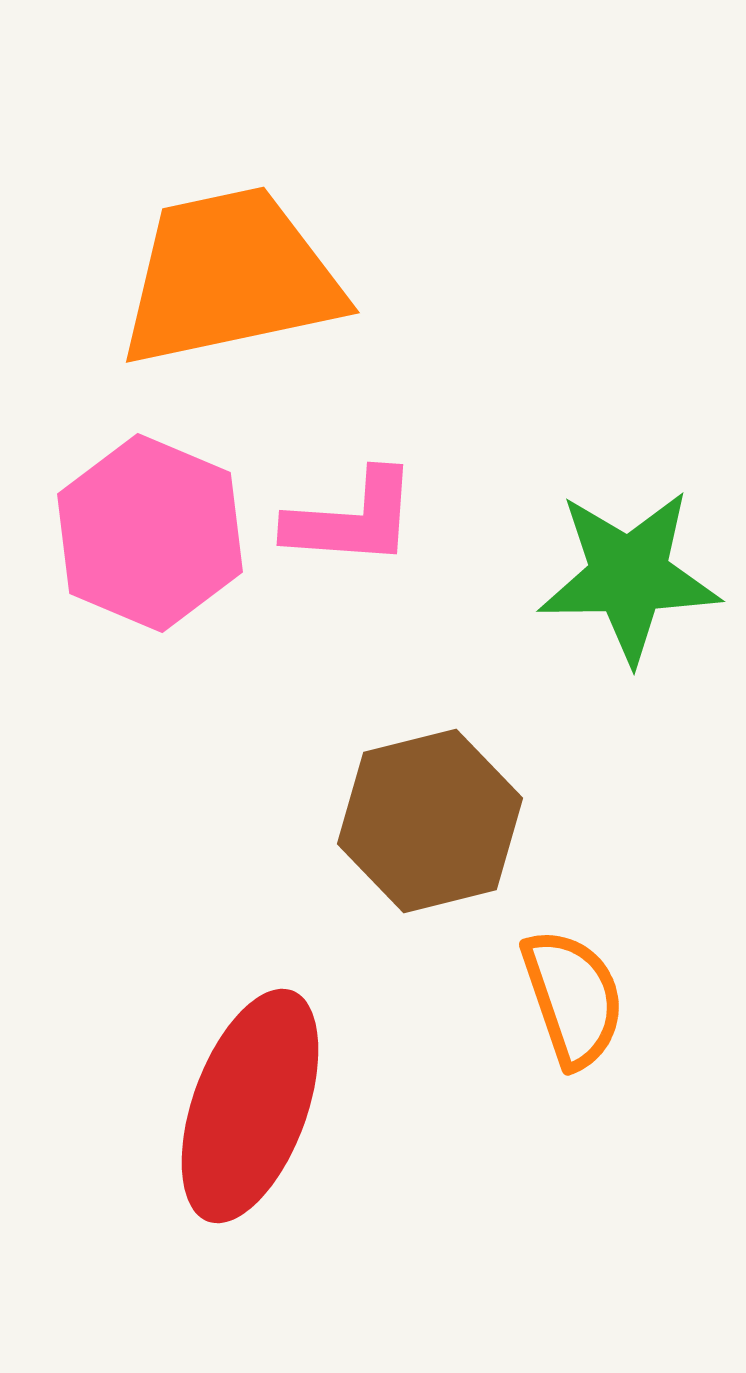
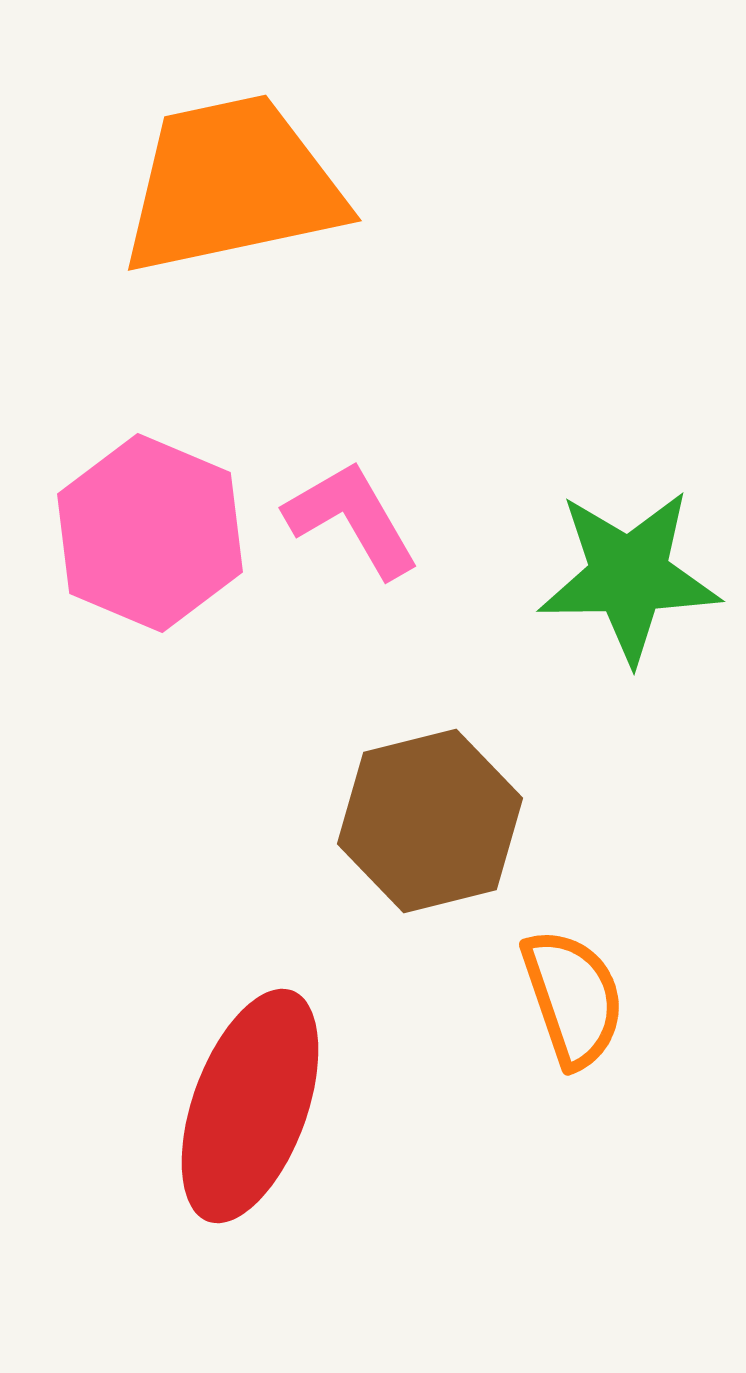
orange trapezoid: moved 2 px right, 92 px up
pink L-shape: rotated 124 degrees counterclockwise
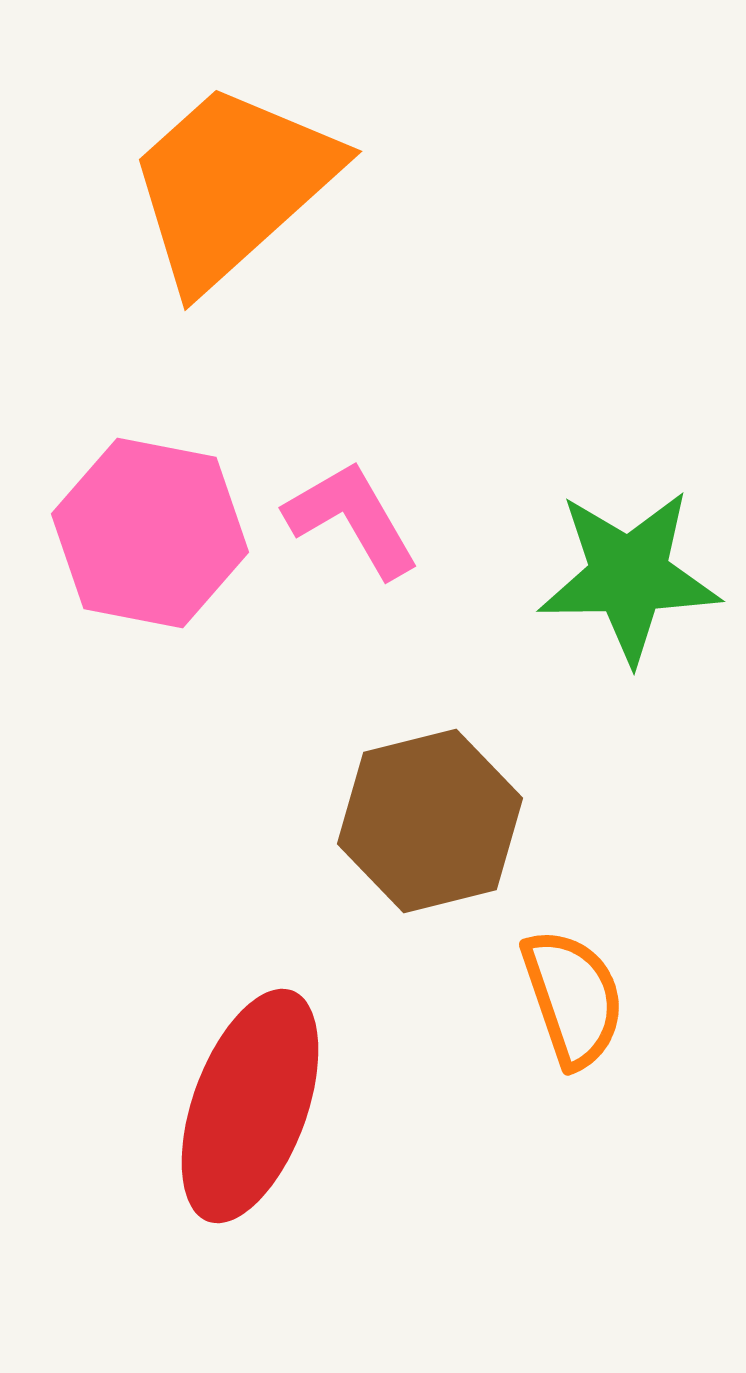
orange trapezoid: rotated 30 degrees counterclockwise
pink hexagon: rotated 12 degrees counterclockwise
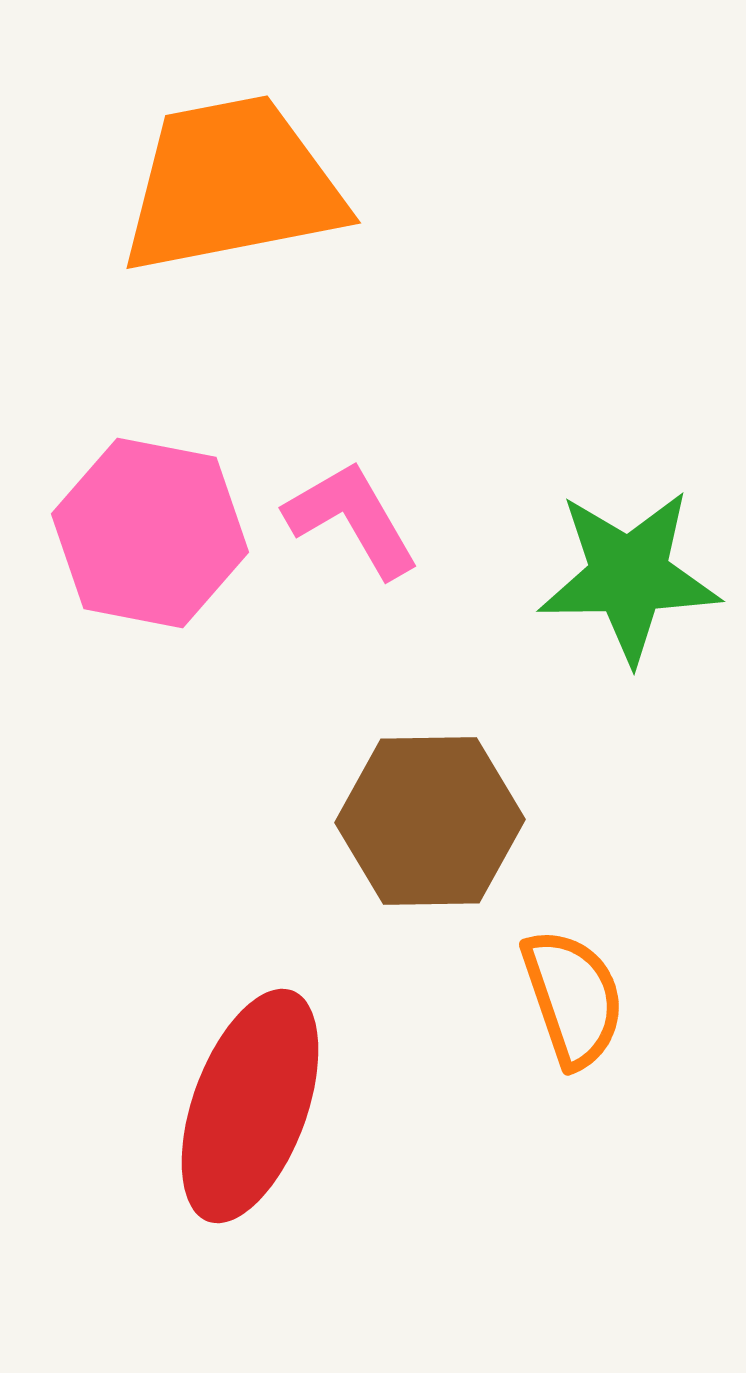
orange trapezoid: rotated 31 degrees clockwise
brown hexagon: rotated 13 degrees clockwise
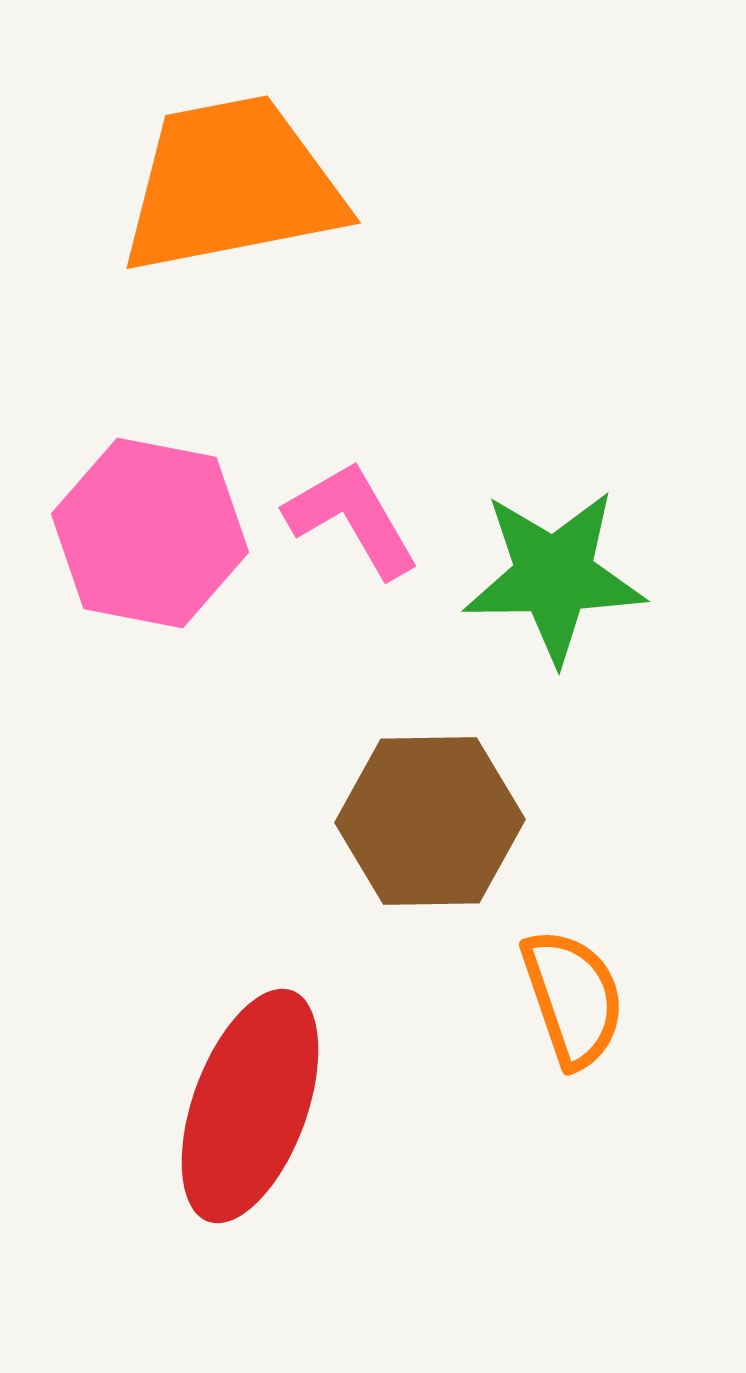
green star: moved 75 px left
